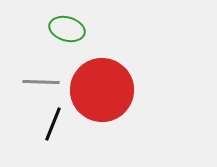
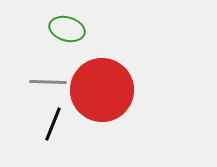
gray line: moved 7 px right
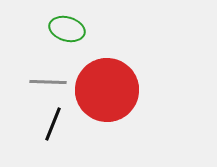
red circle: moved 5 px right
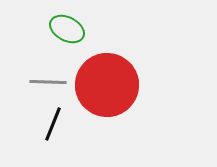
green ellipse: rotated 12 degrees clockwise
red circle: moved 5 px up
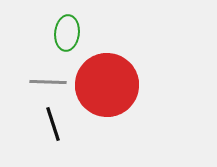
green ellipse: moved 4 px down; rotated 68 degrees clockwise
black line: rotated 40 degrees counterclockwise
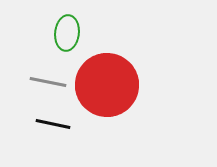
gray line: rotated 9 degrees clockwise
black line: rotated 60 degrees counterclockwise
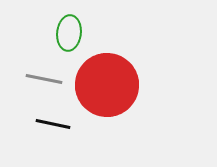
green ellipse: moved 2 px right
gray line: moved 4 px left, 3 px up
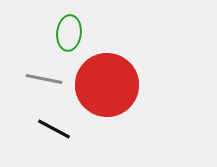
black line: moved 1 px right, 5 px down; rotated 16 degrees clockwise
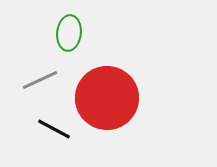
gray line: moved 4 px left, 1 px down; rotated 36 degrees counterclockwise
red circle: moved 13 px down
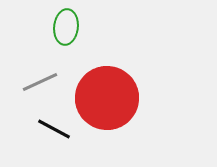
green ellipse: moved 3 px left, 6 px up
gray line: moved 2 px down
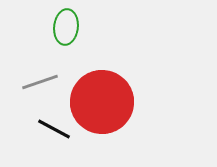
gray line: rotated 6 degrees clockwise
red circle: moved 5 px left, 4 px down
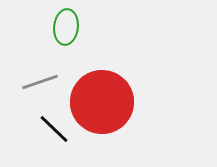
black line: rotated 16 degrees clockwise
